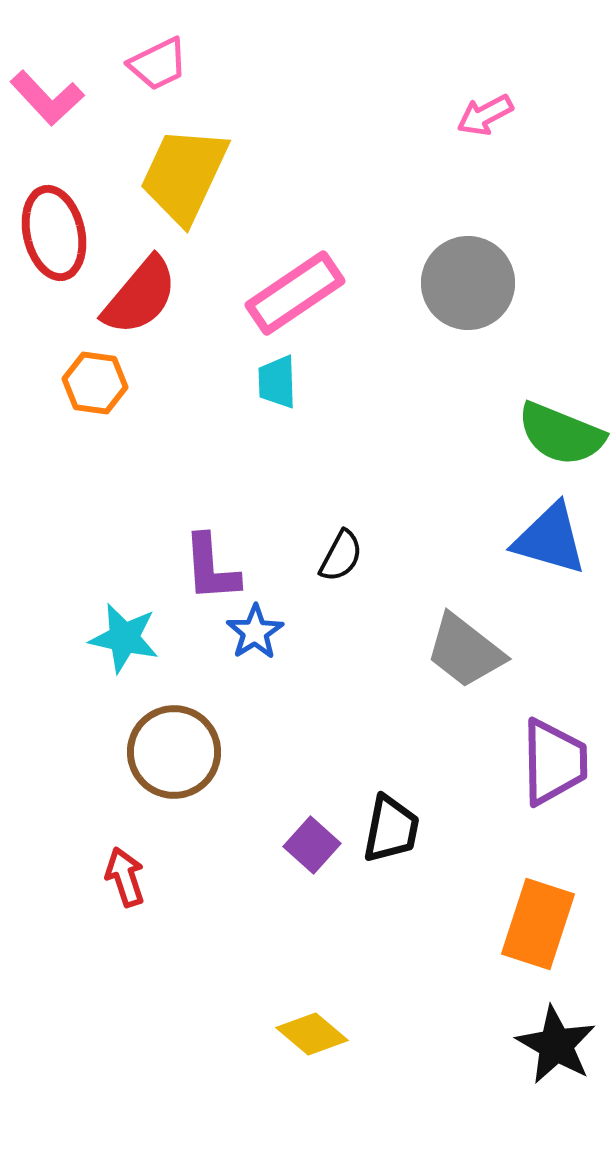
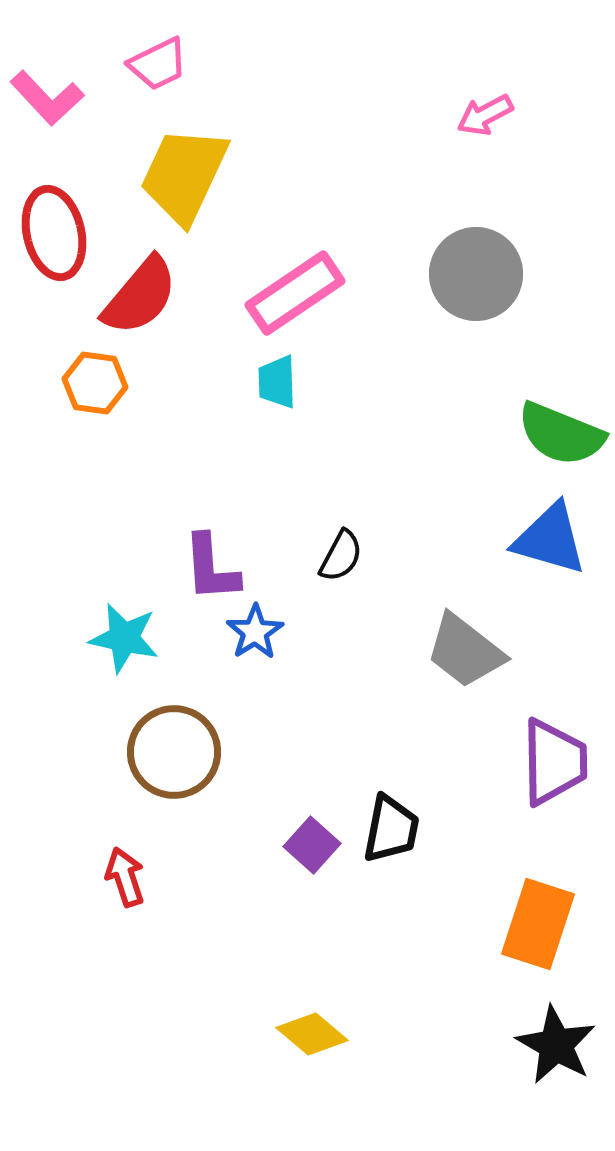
gray circle: moved 8 px right, 9 px up
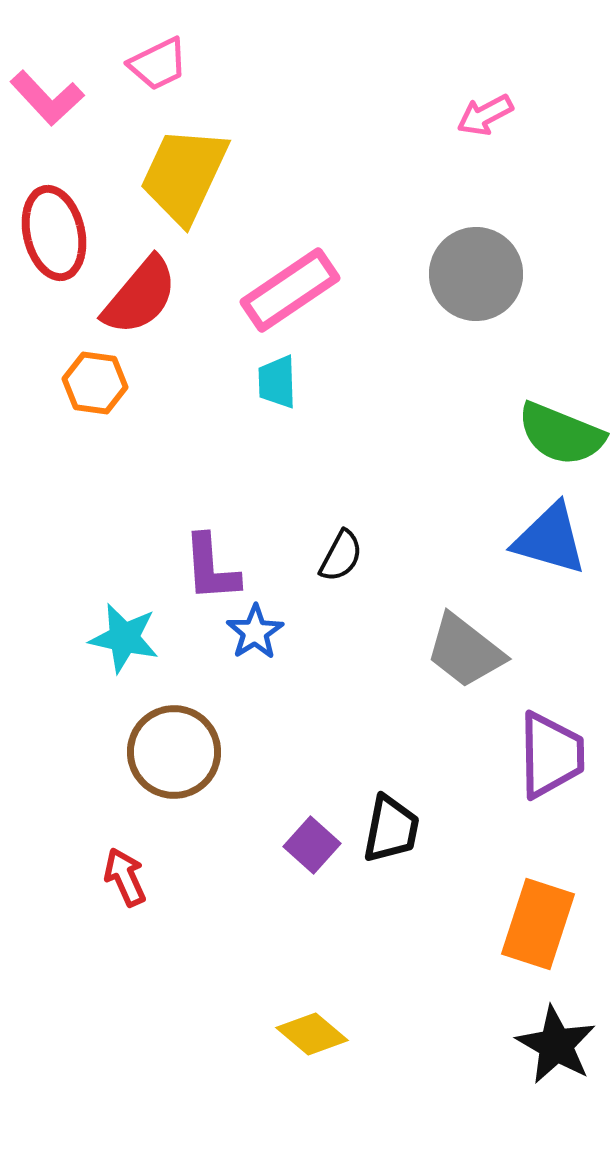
pink rectangle: moved 5 px left, 3 px up
purple trapezoid: moved 3 px left, 7 px up
red arrow: rotated 6 degrees counterclockwise
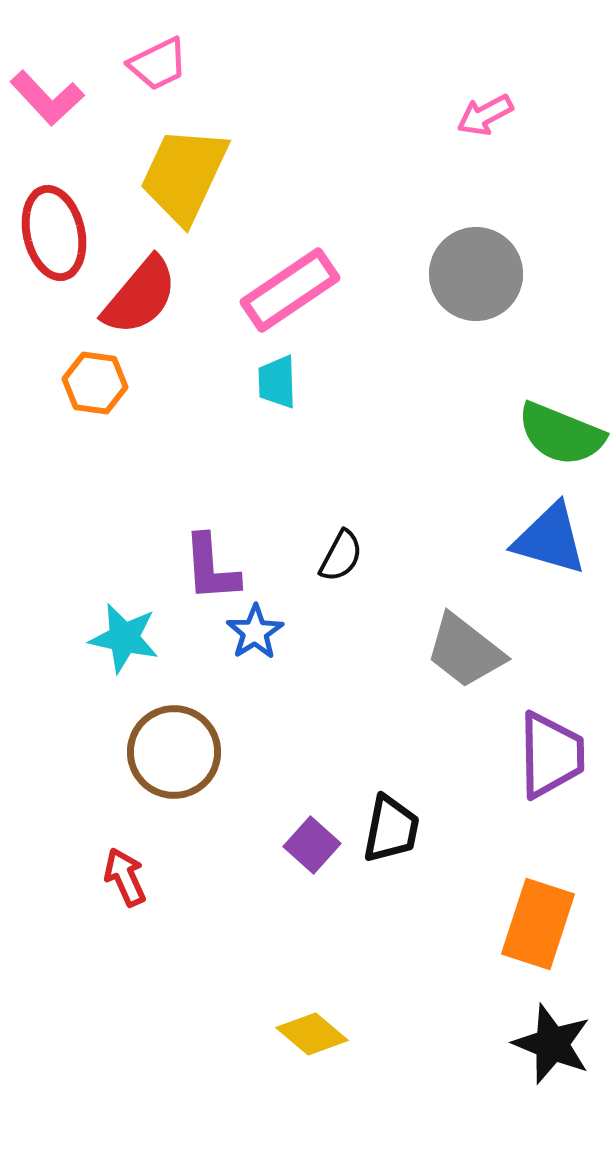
black star: moved 4 px left, 1 px up; rotated 8 degrees counterclockwise
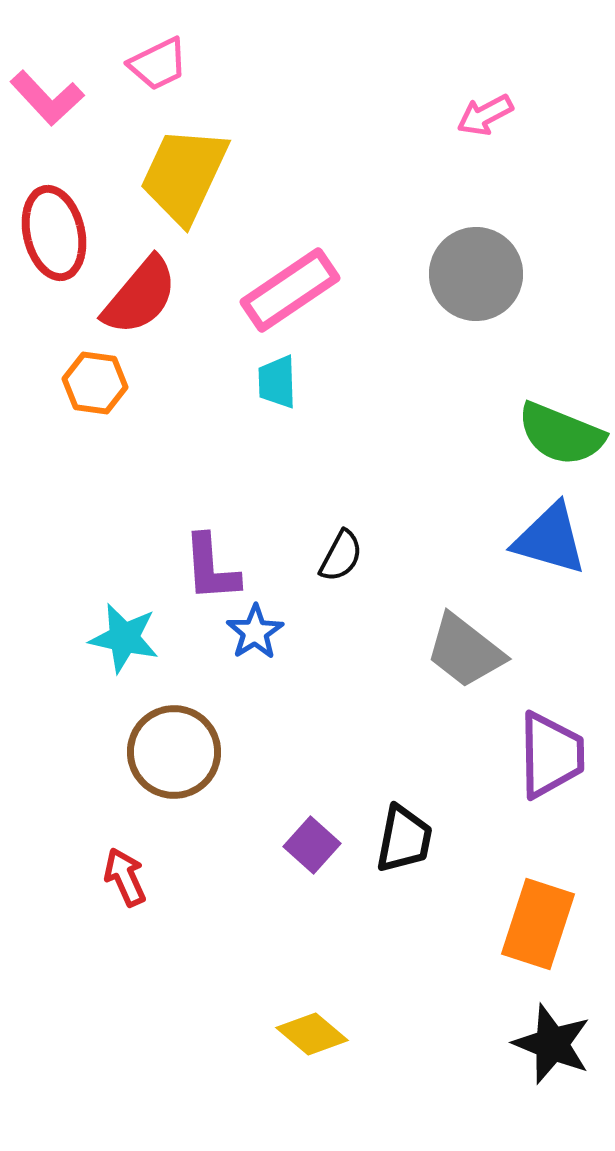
black trapezoid: moved 13 px right, 10 px down
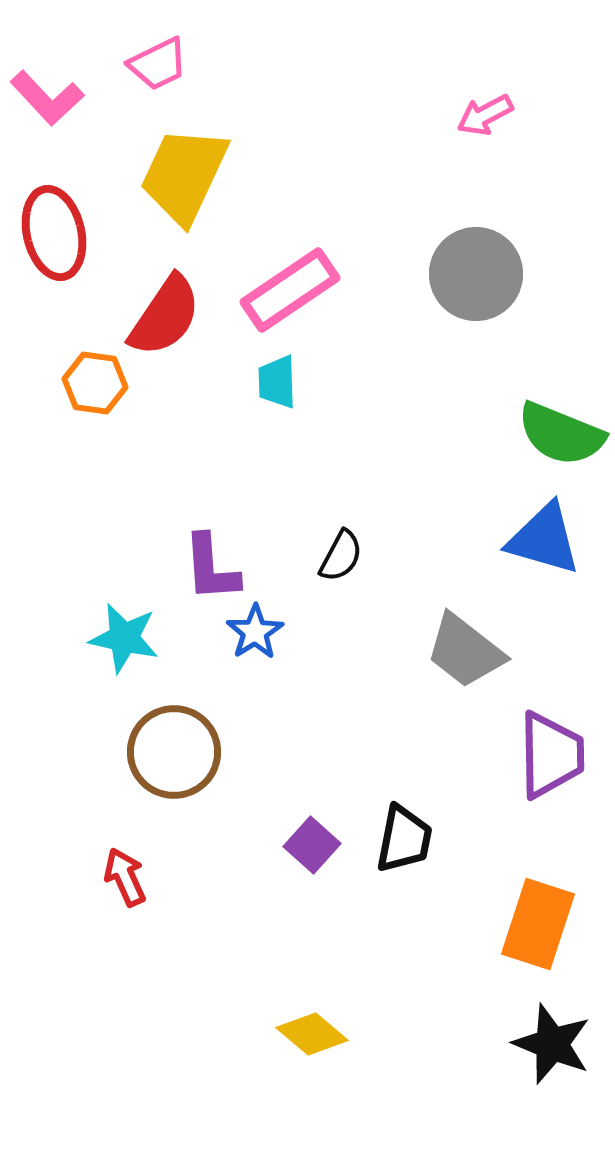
red semicircle: moved 25 px right, 20 px down; rotated 6 degrees counterclockwise
blue triangle: moved 6 px left
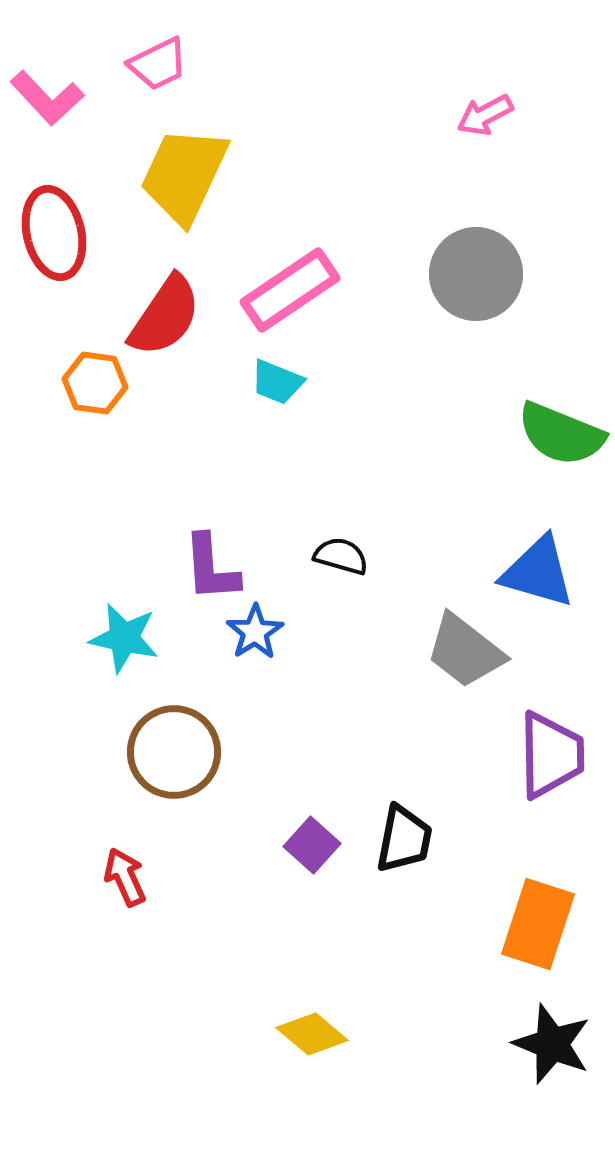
cyan trapezoid: rotated 66 degrees counterclockwise
blue triangle: moved 6 px left, 33 px down
black semicircle: rotated 102 degrees counterclockwise
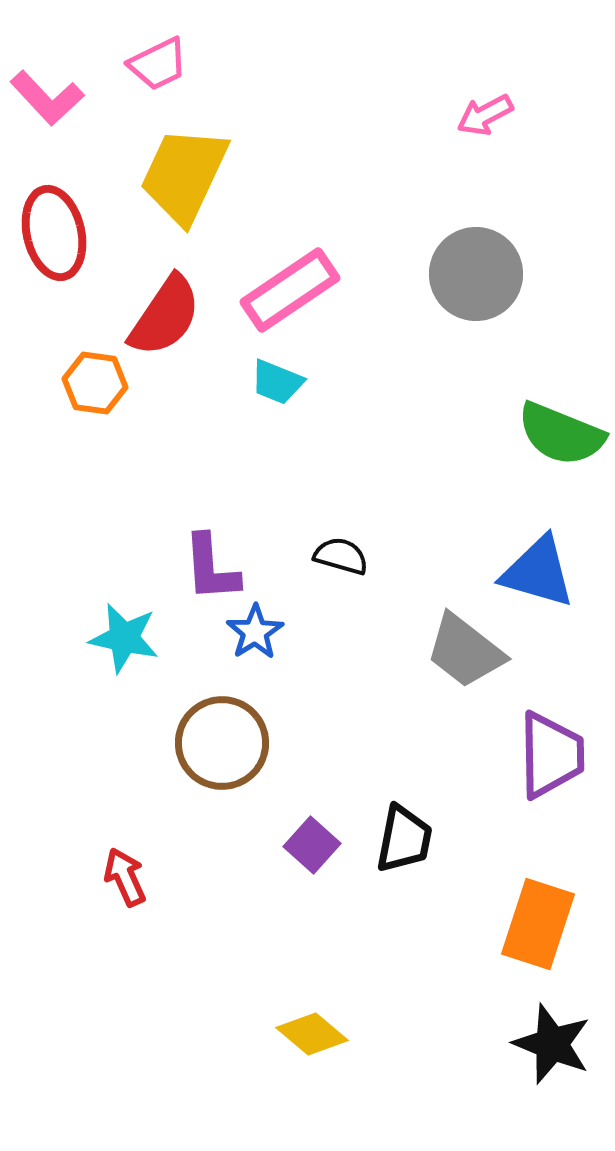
brown circle: moved 48 px right, 9 px up
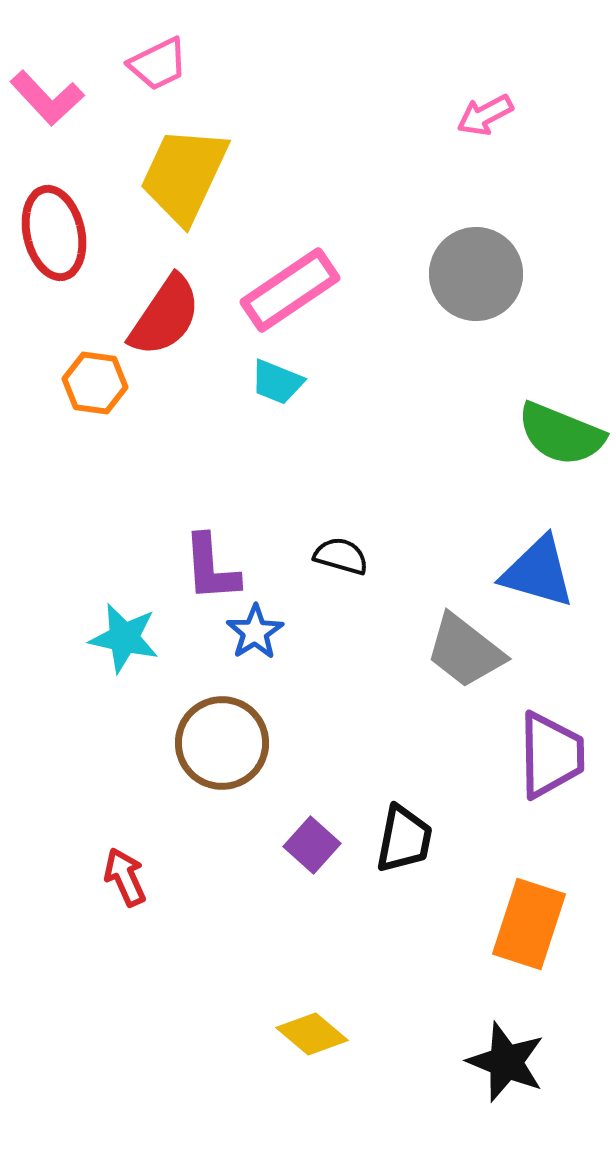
orange rectangle: moved 9 px left
black star: moved 46 px left, 18 px down
